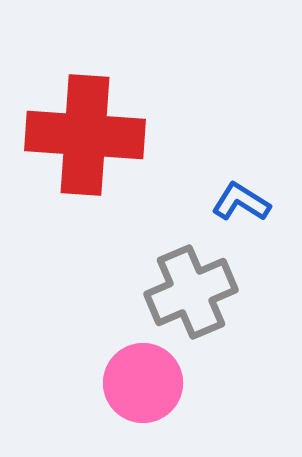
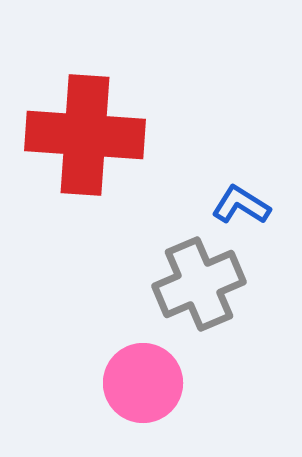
blue L-shape: moved 3 px down
gray cross: moved 8 px right, 8 px up
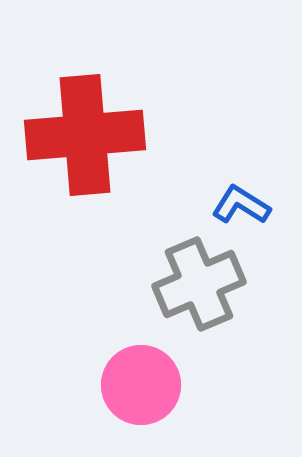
red cross: rotated 9 degrees counterclockwise
pink circle: moved 2 px left, 2 px down
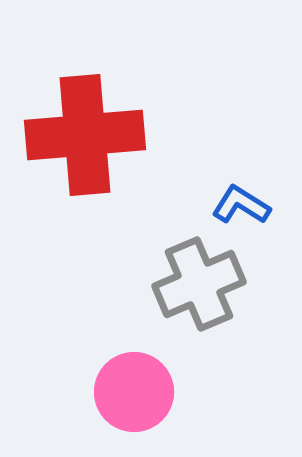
pink circle: moved 7 px left, 7 px down
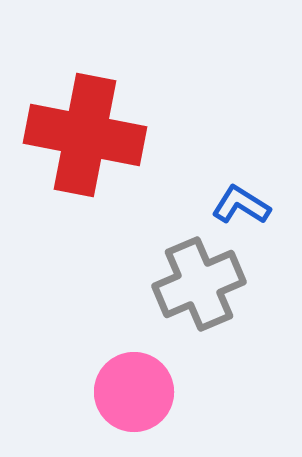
red cross: rotated 16 degrees clockwise
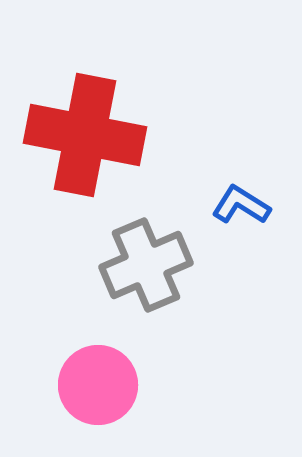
gray cross: moved 53 px left, 19 px up
pink circle: moved 36 px left, 7 px up
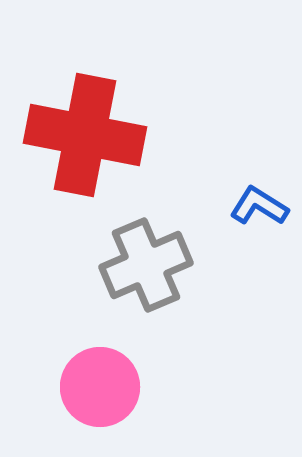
blue L-shape: moved 18 px right, 1 px down
pink circle: moved 2 px right, 2 px down
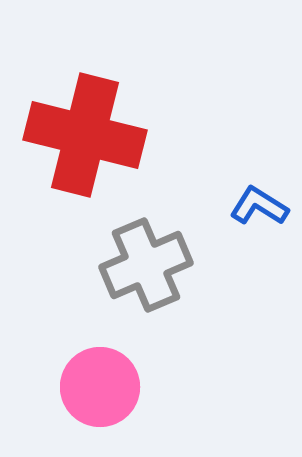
red cross: rotated 3 degrees clockwise
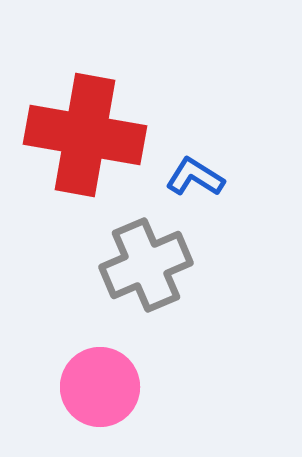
red cross: rotated 4 degrees counterclockwise
blue L-shape: moved 64 px left, 29 px up
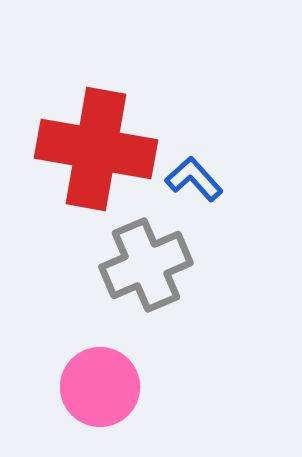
red cross: moved 11 px right, 14 px down
blue L-shape: moved 1 px left, 2 px down; rotated 16 degrees clockwise
